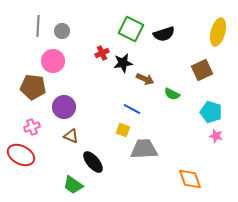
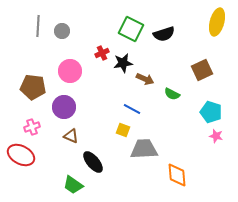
yellow ellipse: moved 1 px left, 10 px up
pink circle: moved 17 px right, 10 px down
orange diamond: moved 13 px left, 4 px up; rotated 15 degrees clockwise
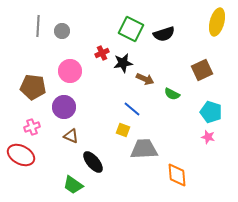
blue line: rotated 12 degrees clockwise
pink star: moved 8 px left, 1 px down
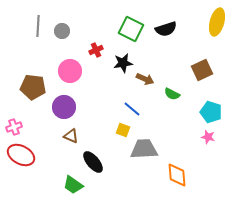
black semicircle: moved 2 px right, 5 px up
red cross: moved 6 px left, 3 px up
pink cross: moved 18 px left
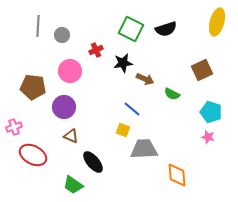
gray circle: moved 4 px down
red ellipse: moved 12 px right
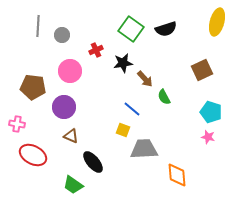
green square: rotated 10 degrees clockwise
brown arrow: rotated 24 degrees clockwise
green semicircle: moved 8 px left, 3 px down; rotated 35 degrees clockwise
pink cross: moved 3 px right, 3 px up; rotated 28 degrees clockwise
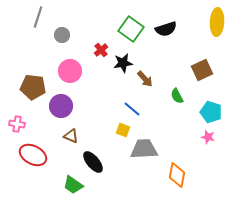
yellow ellipse: rotated 12 degrees counterclockwise
gray line: moved 9 px up; rotated 15 degrees clockwise
red cross: moved 5 px right; rotated 16 degrees counterclockwise
green semicircle: moved 13 px right, 1 px up
purple circle: moved 3 px left, 1 px up
orange diamond: rotated 15 degrees clockwise
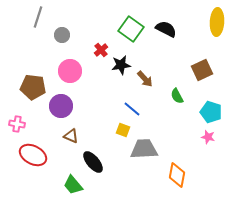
black semicircle: rotated 135 degrees counterclockwise
black star: moved 2 px left, 2 px down
green trapezoid: rotated 15 degrees clockwise
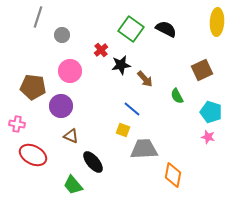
orange diamond: moved 4 px left
